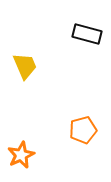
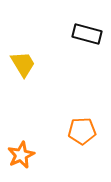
yellow trapezoid: moved 2 px left, 2 px up; rotated 8 degrees counterclockwise
orange pentagon: moved 1 px left, 1 px down; rotated 12 degrees clockwise
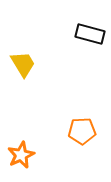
black rectangle: moved 3 px right
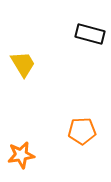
orange star: rotated 16 degrees clockwise
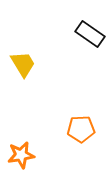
black rectangle: rotated 20 degrees clockwise
orange pentagon: moved 1 px left, 2 px up
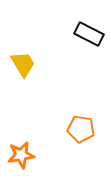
black rectangle: moved 1 px left; rotated 8 degrees counterclockwise
orange pentagon: rotated 12 degrees clockwise
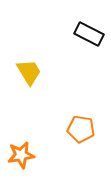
yellow trapezoid: moved 6 px right, 8 px down
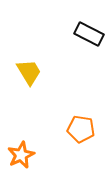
orange star: rotated 16 degrees counterclockwise
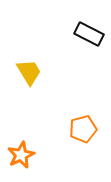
orange pentagon: moved 2 px right; rotated 24 degrees counterclockwise
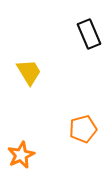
black rectangle: rotated 40 degrees clockwise
